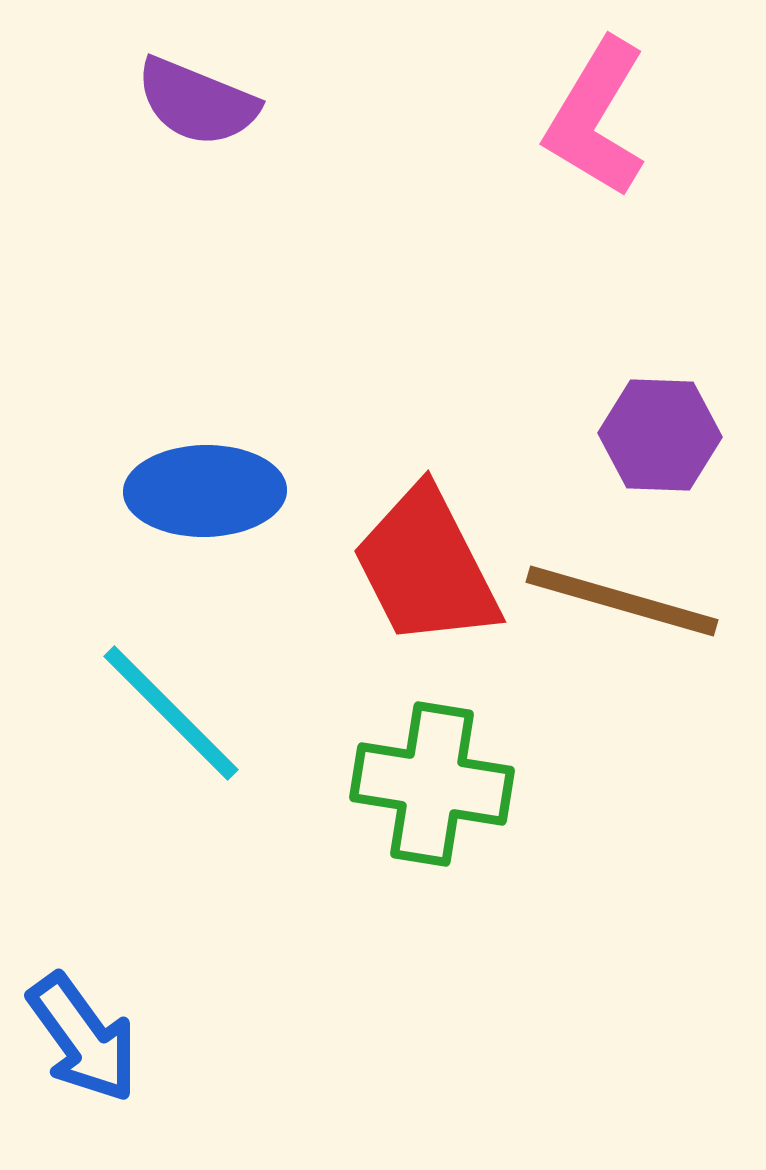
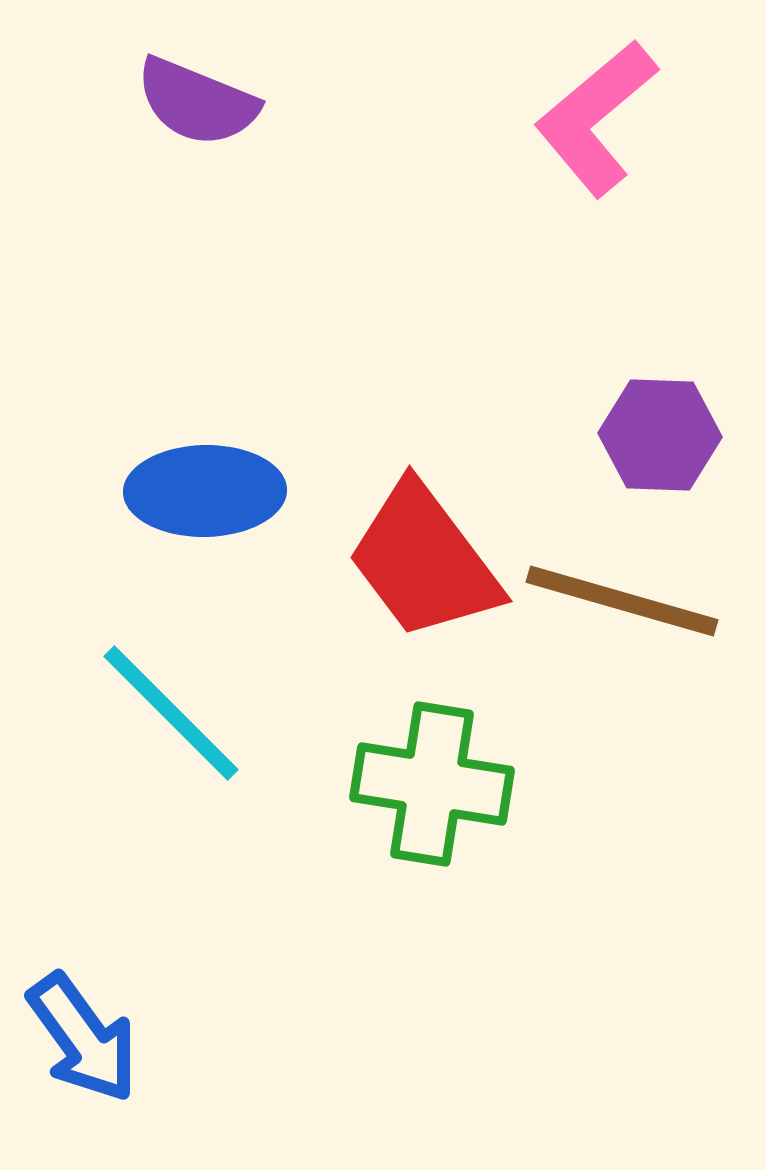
pink L-shape: rotated 19 degrees clockwise
red trapezoid: moved 2 px left, 6 px up; rotated 10 degrees counterclockwise
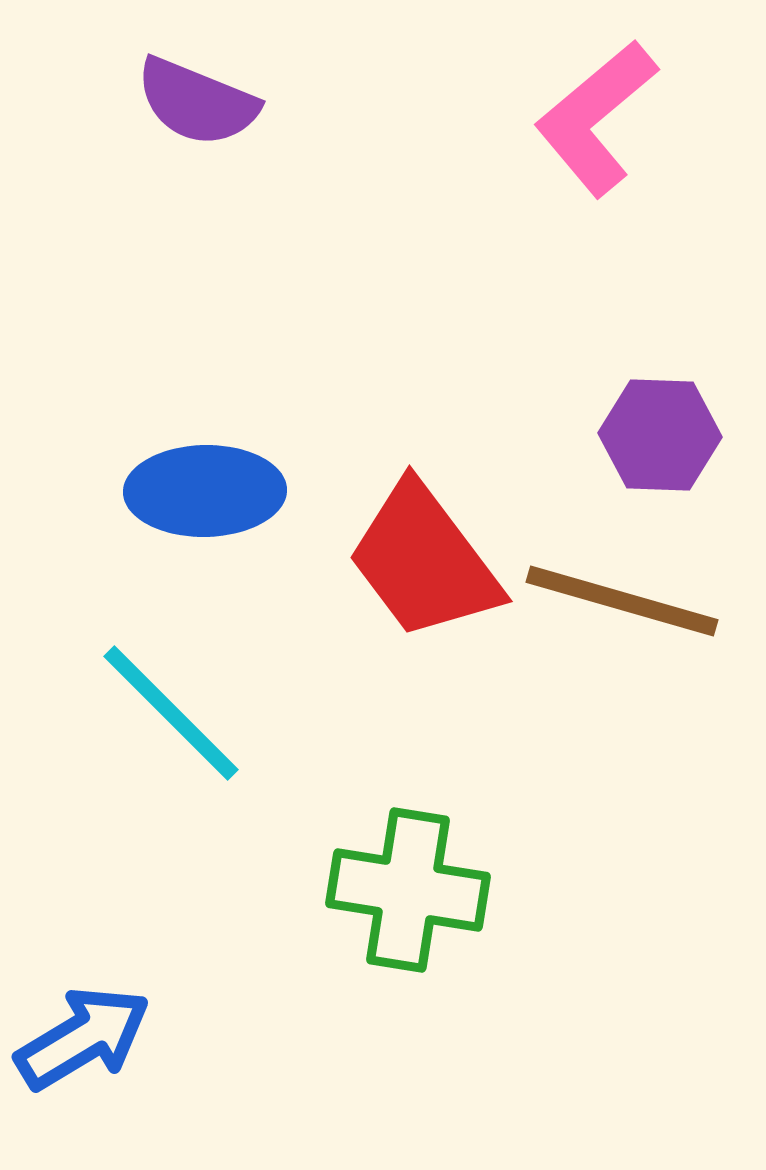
green cross: moved 24 px left, 106 px down
blue arrow: rotated 85 degrees counterclockwise
